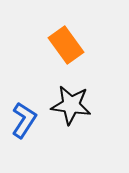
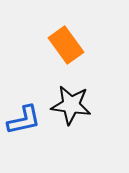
blue L-shape: rotated 45 degrees clockwise
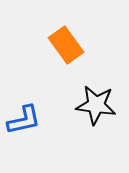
black star: moved 25 px right
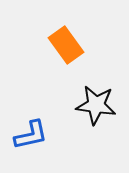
blue L-shape: moved 7 px right, 15 px down
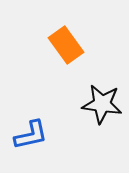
black star: moved 6 px right, 1 px up
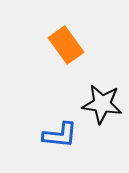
blue L-shape: moved 29 px right; rotated 18 degrees clockwise
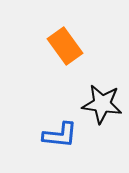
orange rectangle: moved 1 px left, 1 px down
